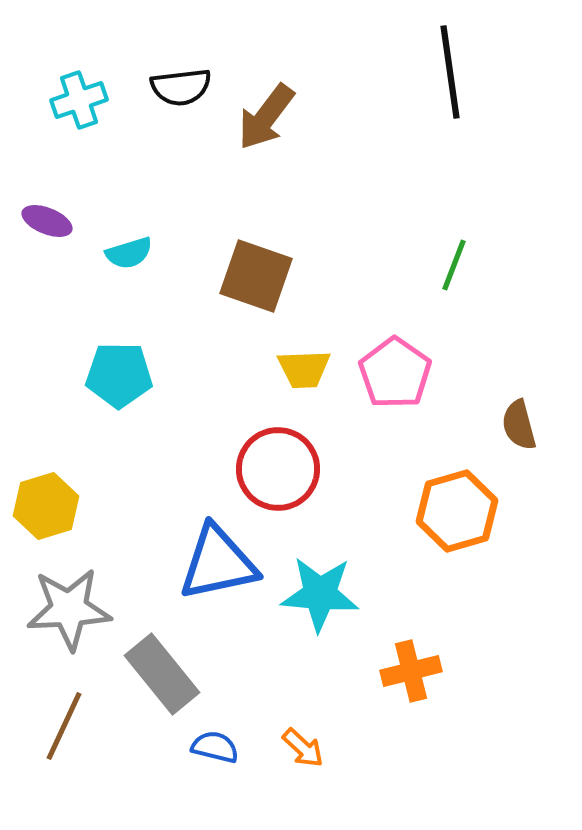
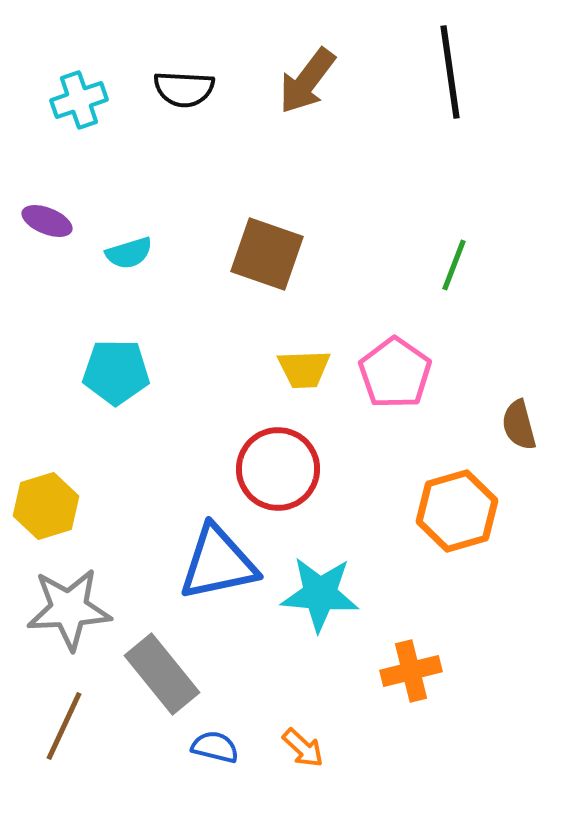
black semicircle: moved 3 px right, 2 px down; rotated 10 degrees clockwise
brown arrow: moved 41 px right, 36 px up
brown square: moved 11 px right, 22 px up
cyan pentagon: moved 3 px left, 3 px up
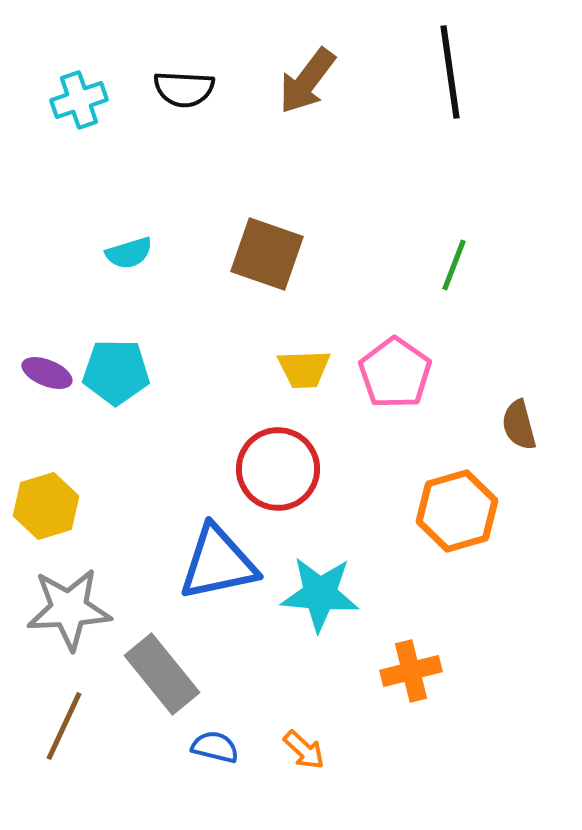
purple ellipse: moved 152 px down
orange arrow: moved 1 px right, 2 px down
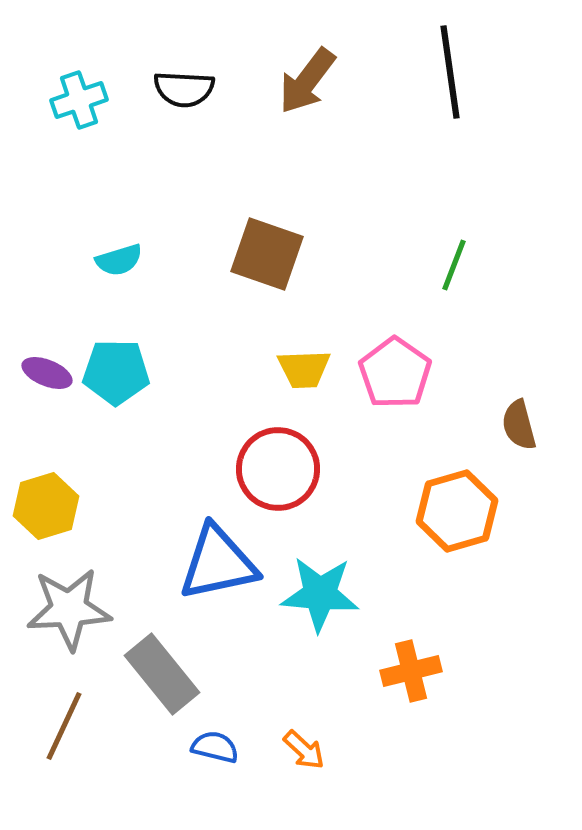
cyan semicircle: moved 10 px left, 7 px down
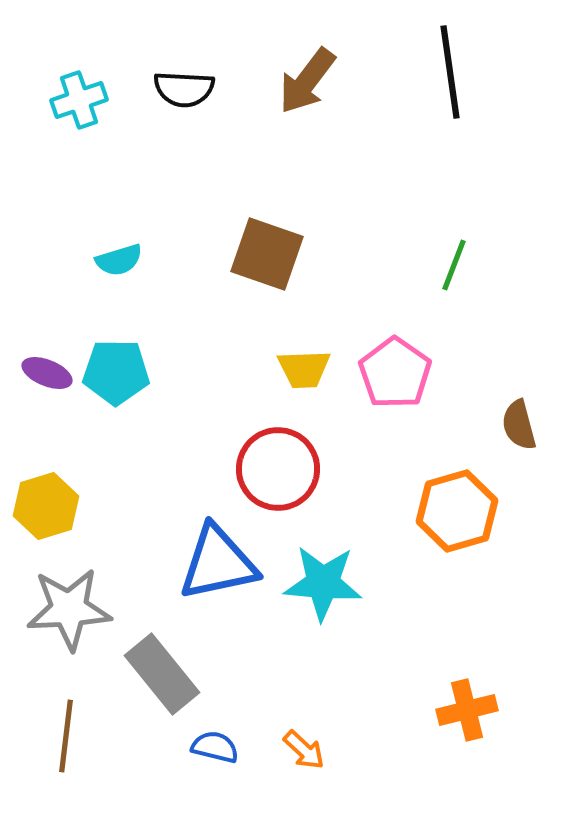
cyan star: moved 3 px right, 11 px up
orange cross: moved 56 px right, 39 px down
brown line: moved 2 px right, 10 px down; rotated 18 degrees counterclockwise
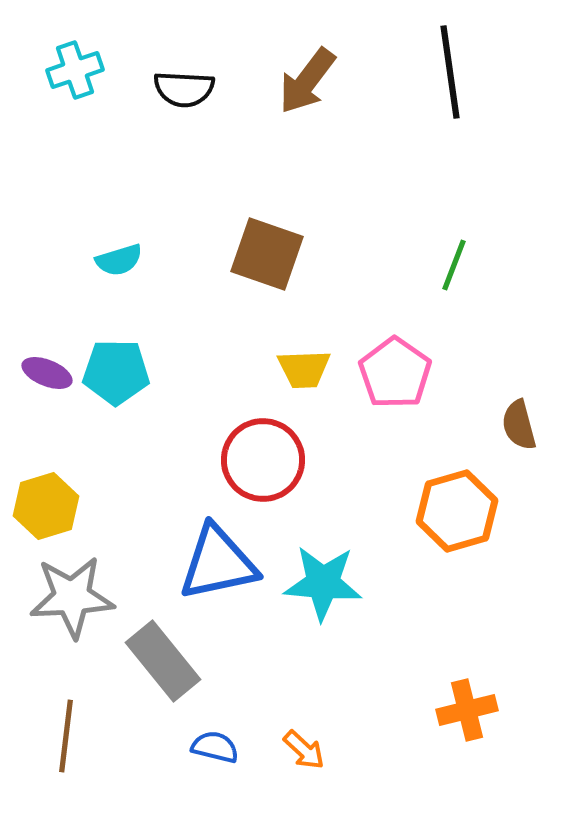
cyan cross: moved 4 px left, 30 px up
red circle: moved 15 px left, 9 px up
gray star: moved 3 px right, 12 px up
gray rectangle: moved 1 px right, 13 px up
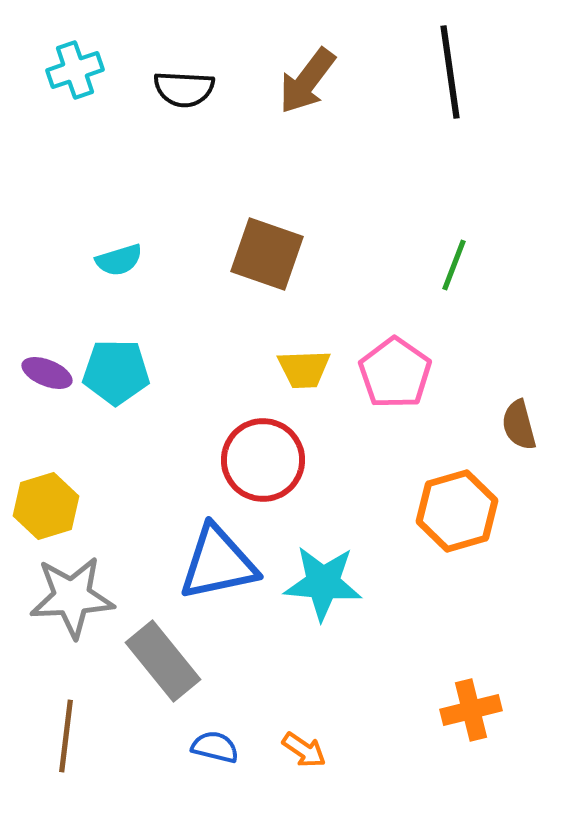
orange cross: moved 4 px right
orange arrow: rotated 9 degrees counterclockwise
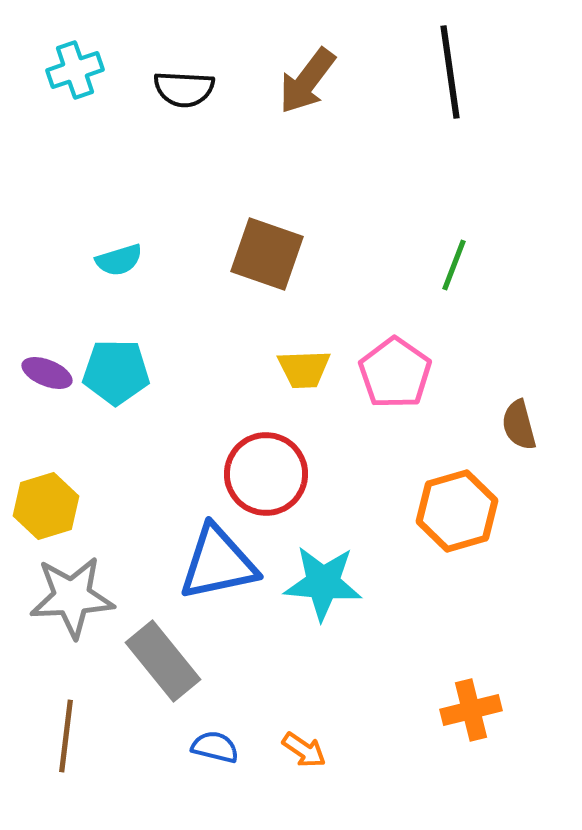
red circle: moved 3 px right, 14 px down
